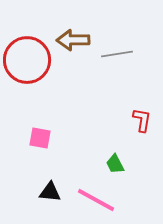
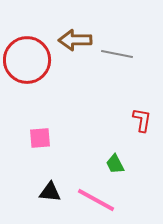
brown arrow: moved 2 px right
gray line: rotated 20 degrees clockwise
pink square: rotated 15 degrees counterclockwise
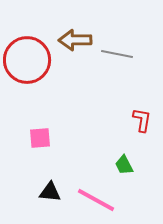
green trapezoid: moved 9 px right, 1 px down
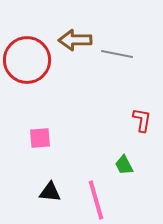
pink line: rotated 45 degrees clockwise
